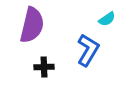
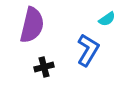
black cross: rotated 12 degrees counterclockwise
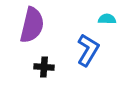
cyan semicircle: rotated 144 degrees counterclockwise
black cross: rotated 18 degrees clockwise
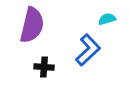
cyan semicircle: rotated 18 degrees counterclockwise
blue L-shape: rotated 16 degrees clockwise
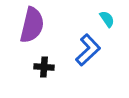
cyan semicircle: rotated 72 degrees clockwise
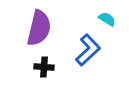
cyan semicircle: rotated 24 degrees counterclockwise
purple semicircle: moved 7 px right, 3 px down
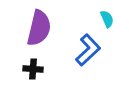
cyan semicircle: rotated 36 degrees clockwise
black cross: moved 11 px left, 2 px down
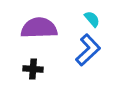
cyan semicircle: moved 15 px left; rotated 18 degrees counterclockwise
purple semicircle: rotated 105 degrees counterclockwise
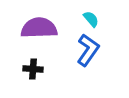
cyan semicircle: moved 1 px left
blue L-shape: rotated 12 degrees counterclockwise
